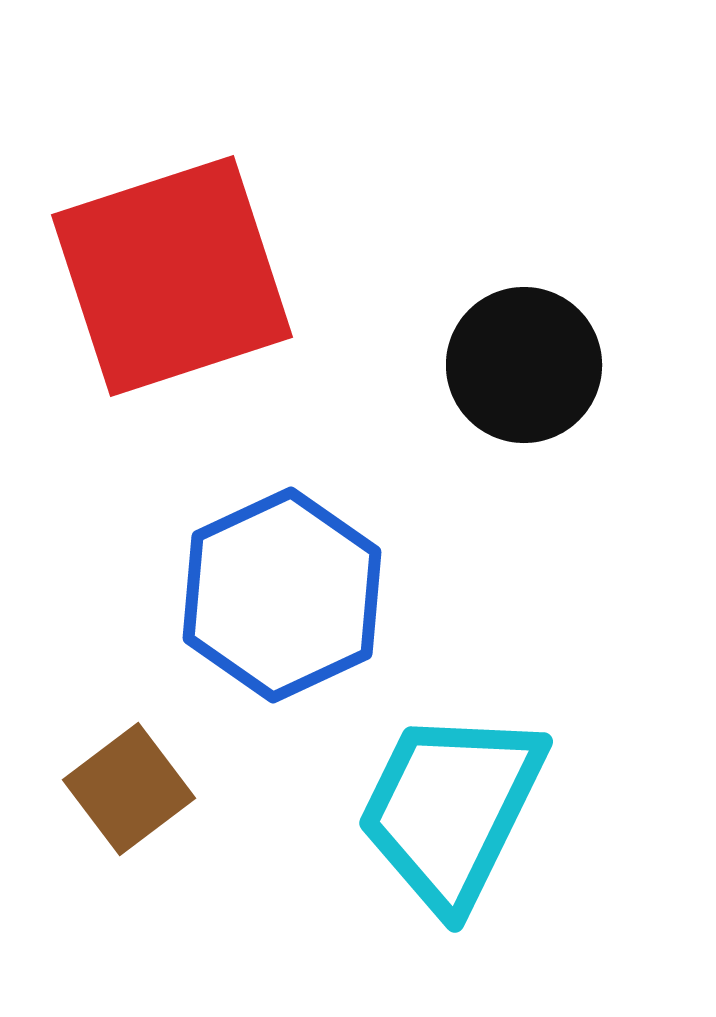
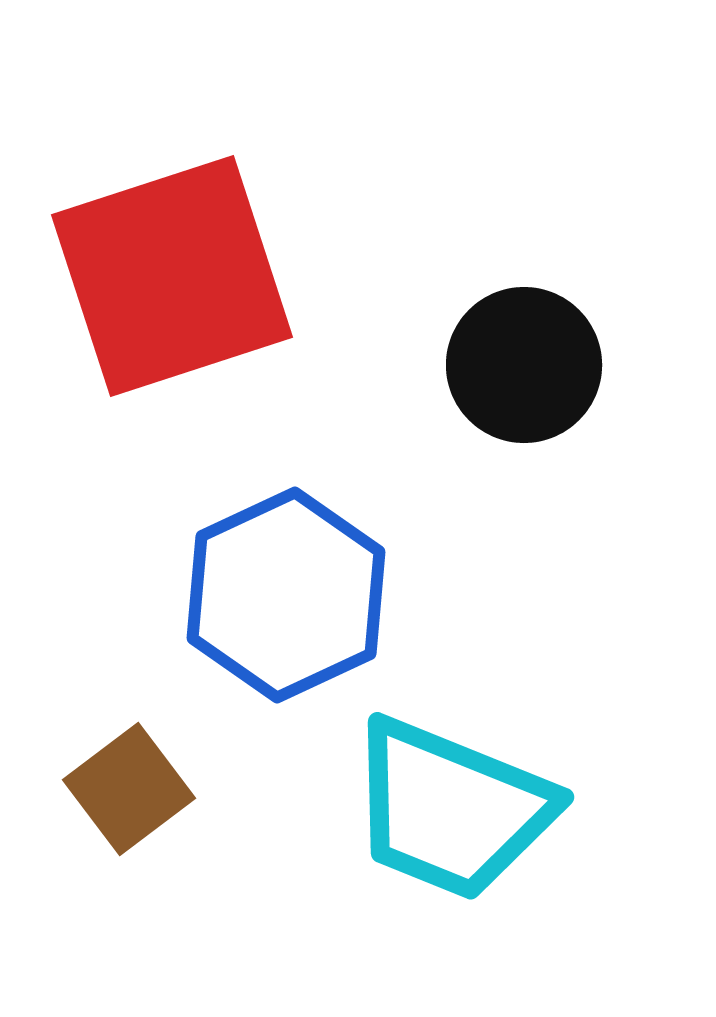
blue hexagon: moved 4 px right
cyan trapezoid: rotated 94 degrees counterclockwise
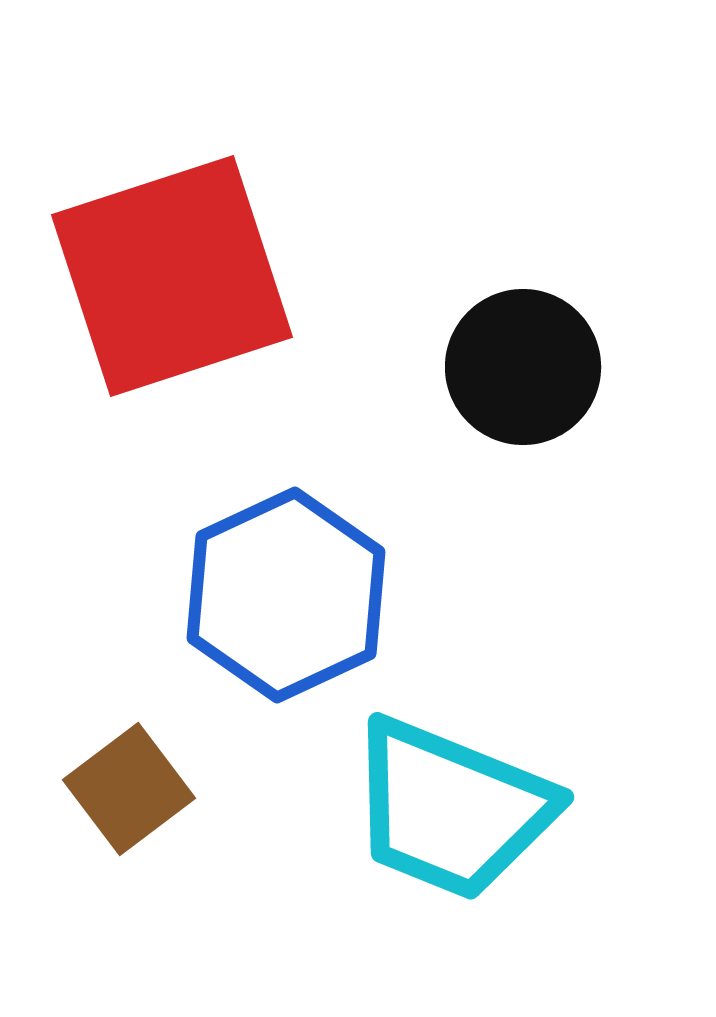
black circle: moved 1 px left, 2 px down
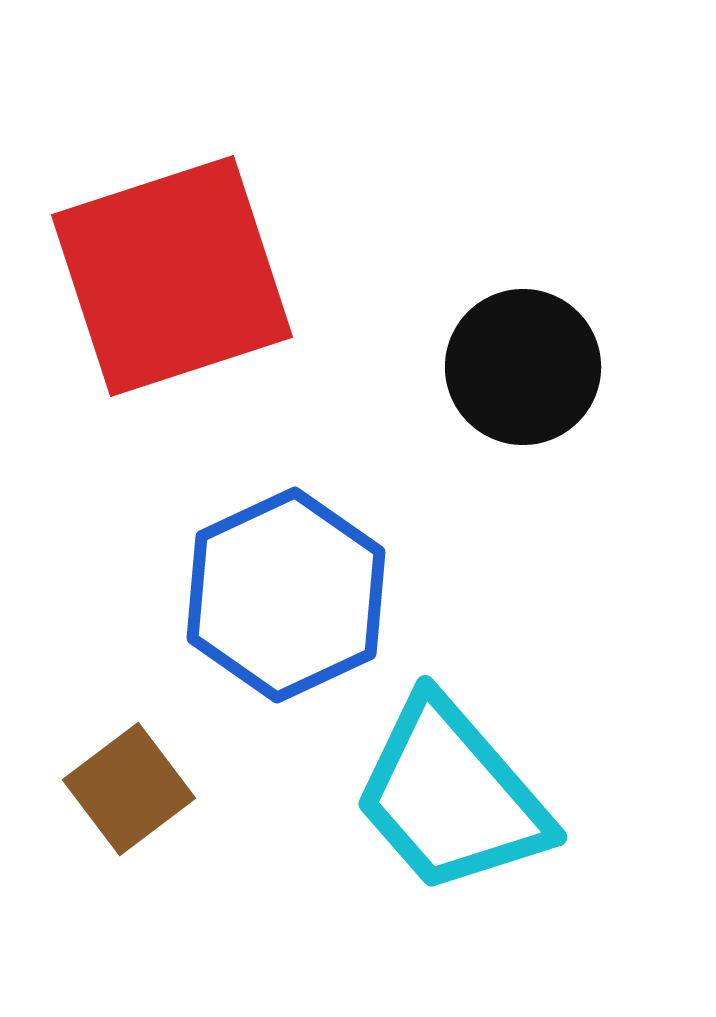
cyan trapezoid: moved 13 px up; rotated 27 degrees clockwise
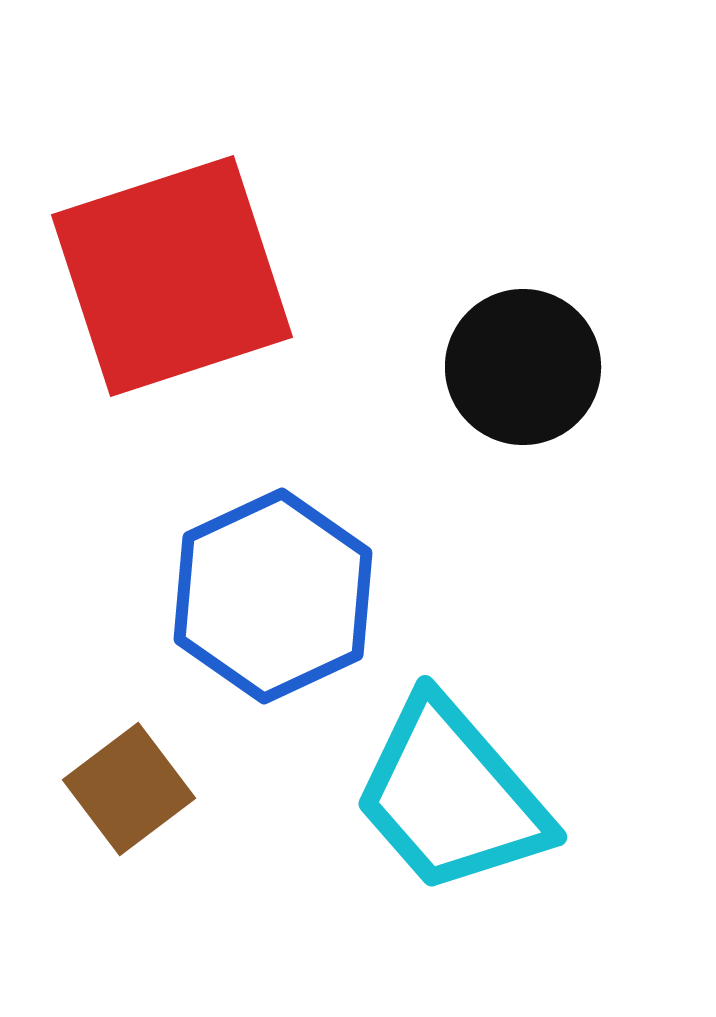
blue hexagon: moved 13 px left, 1 px down
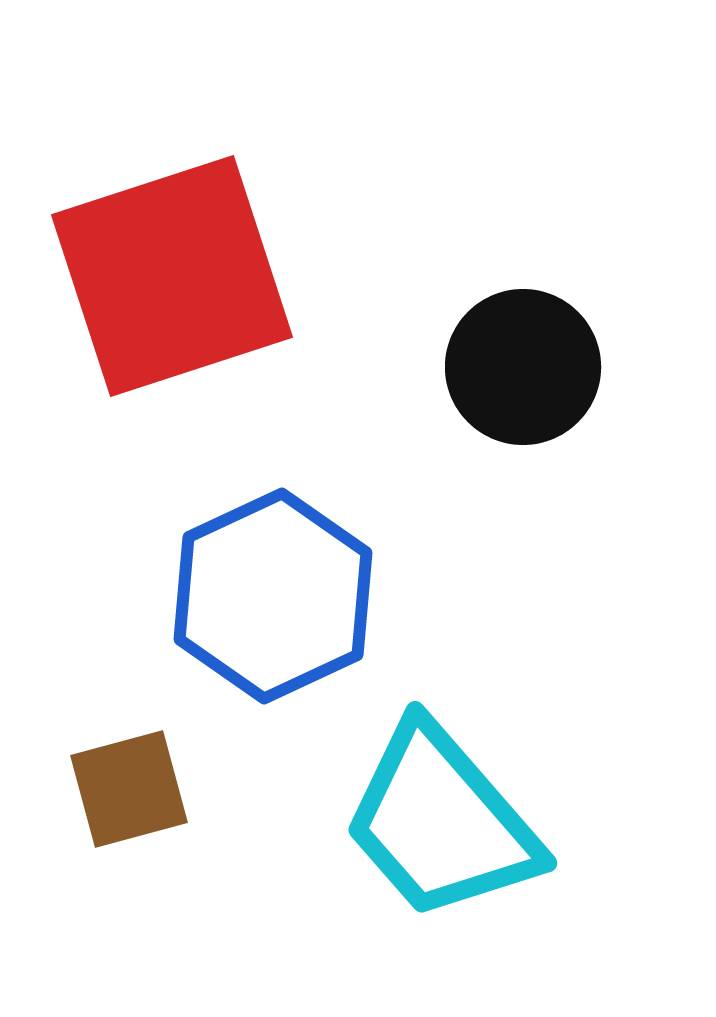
brown square: rotated 22 degrees clockwise
cyan trapezoid: moved 10 px left, 26 px down
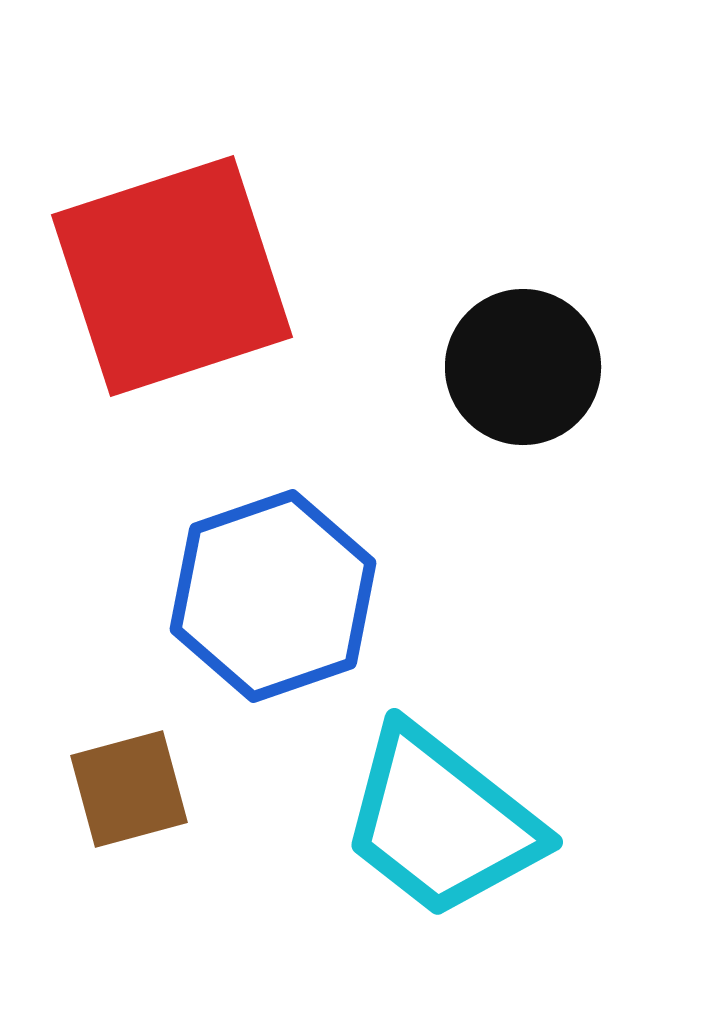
blue hexagon: rotated 6 degrees clockwise
cyan trapezoid: rotated 11 degrees counterclockwise
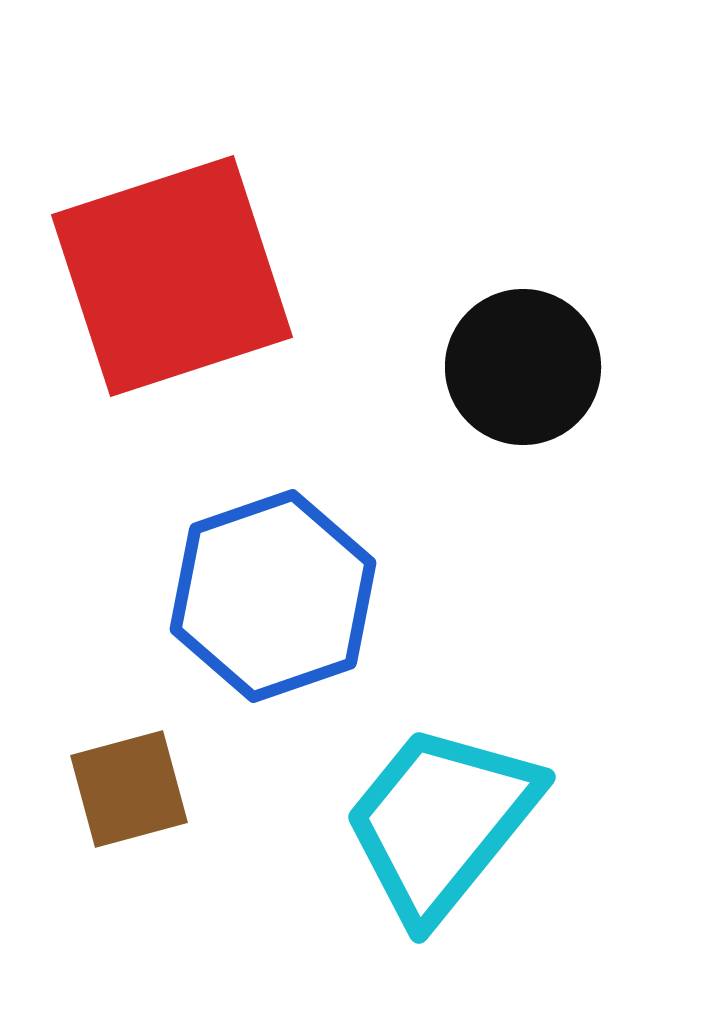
cyan trapezoid: rotated 91 degrees clockwise
